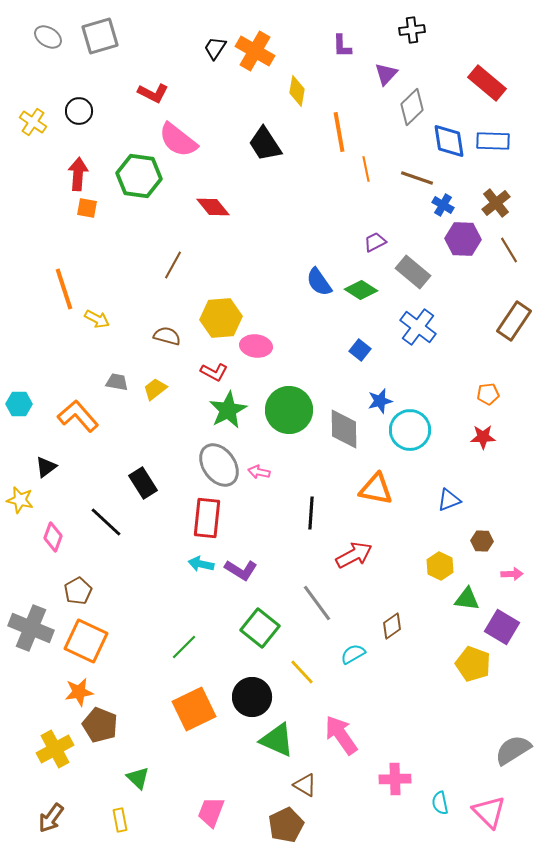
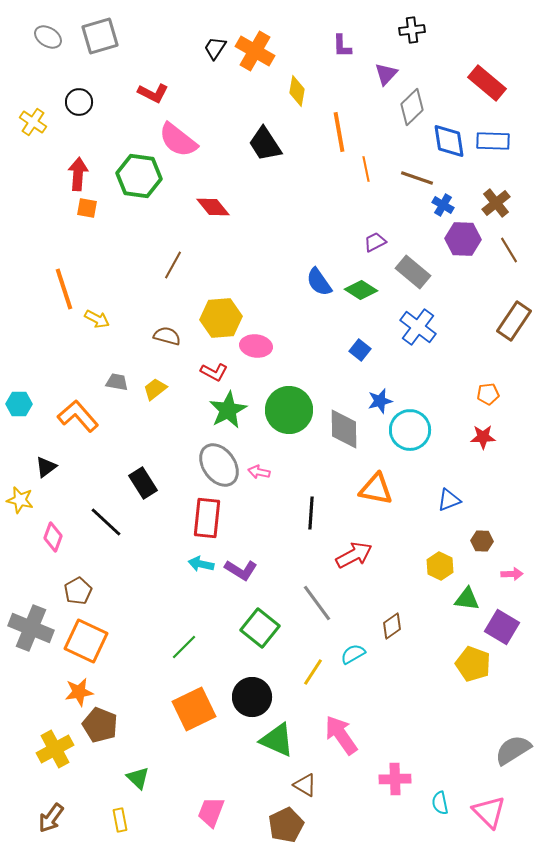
black circle at (79, 111): moved 9 px up
yellow line at (302, 672): moved 11 px right; rotated 76 degrees clockwise
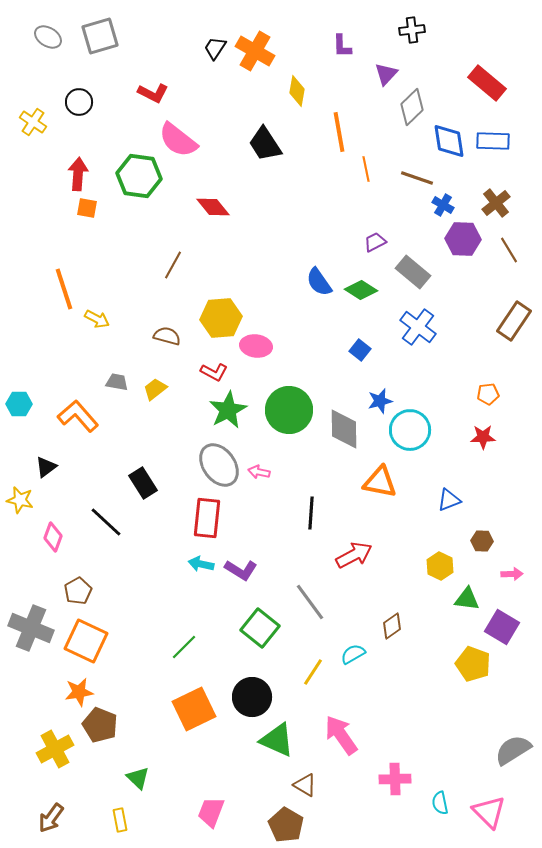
orange triangle at (376, 489): moved 4 px right, 7 px up
gray line at (317, 603): moved 7 px left, 1 px up
brown pentagon at (286, 825): rotated 16 degrees counterclockwise
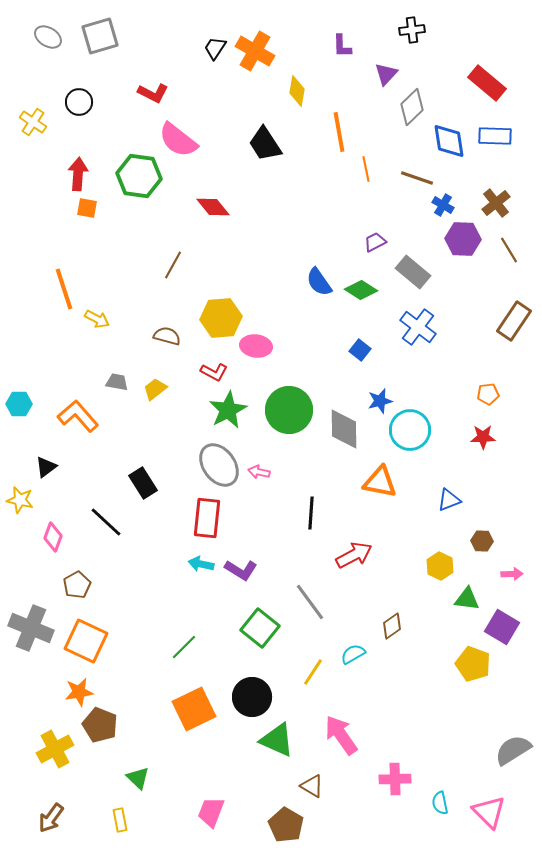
blue rectangle at (493, 141): moved 2 px right, 5 px up
brown pentagon at (78, 591): moved 1 px left, 6 px up
brown triangle at (305, 785): moved 7 px right, 1 px down
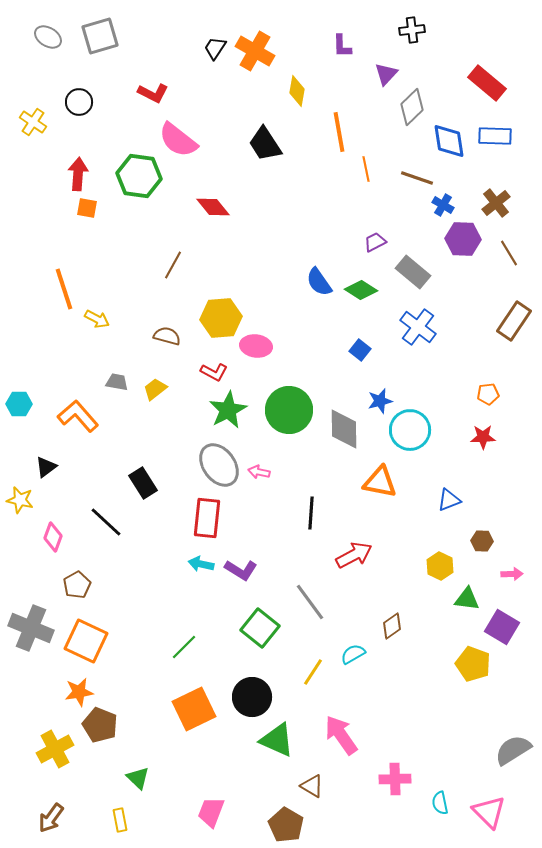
brown line at (509, 250): moved 3 px down
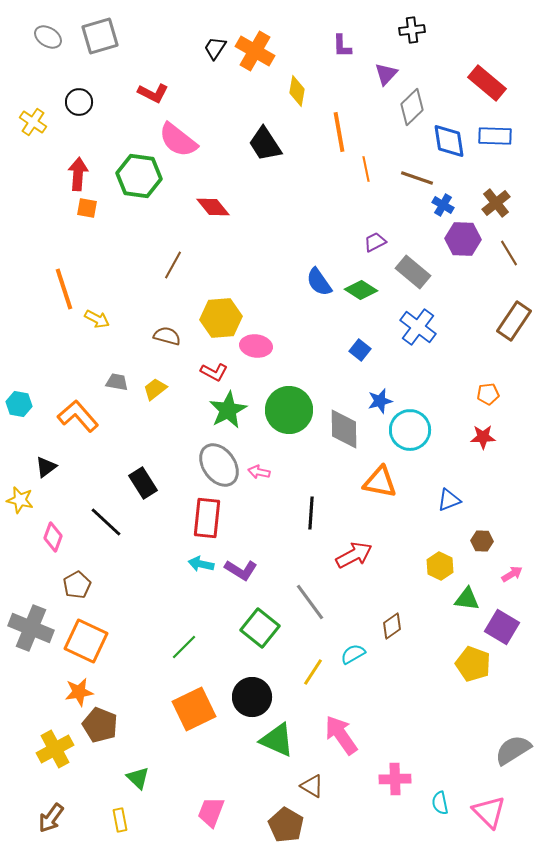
cyan hexagon at (19, 404): rotated 10 degrees clockwise
pink arrow at (512, 574): rotated 30 degrees counterclockwise
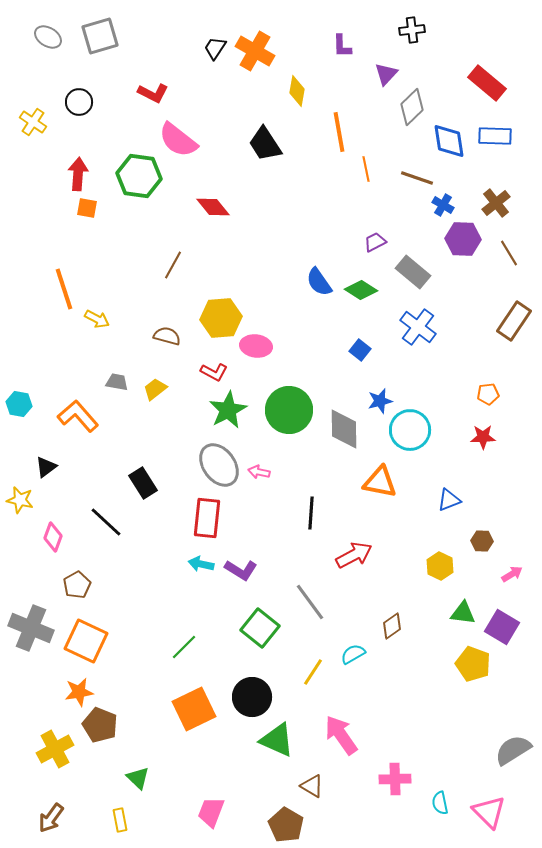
green triangle at (467, 599): moved 4 px left, 14 px down
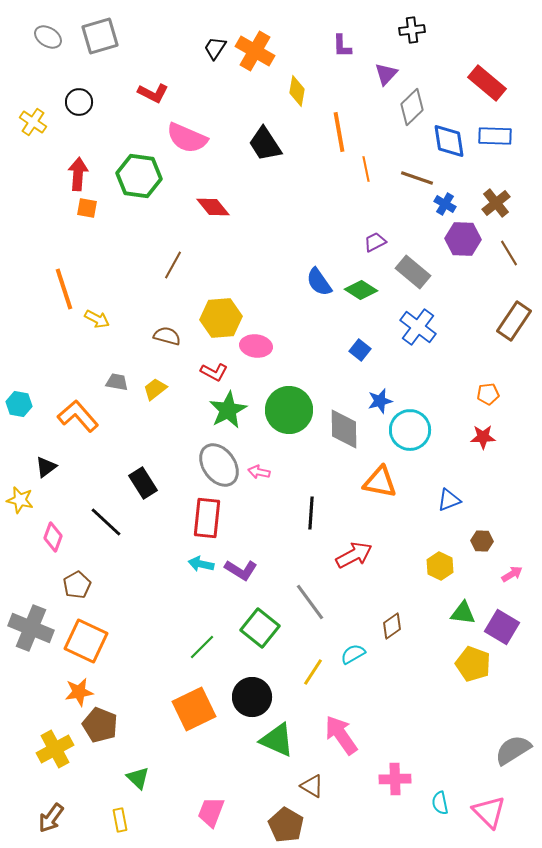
pink semicircle at (178, 140): moved 9 px right, 2 px up; rotated 15 degrees counterclockwise
blue cross at (443, 205): moved 2 px right, 1 px up
green line at (184, 647): moved 18 px right
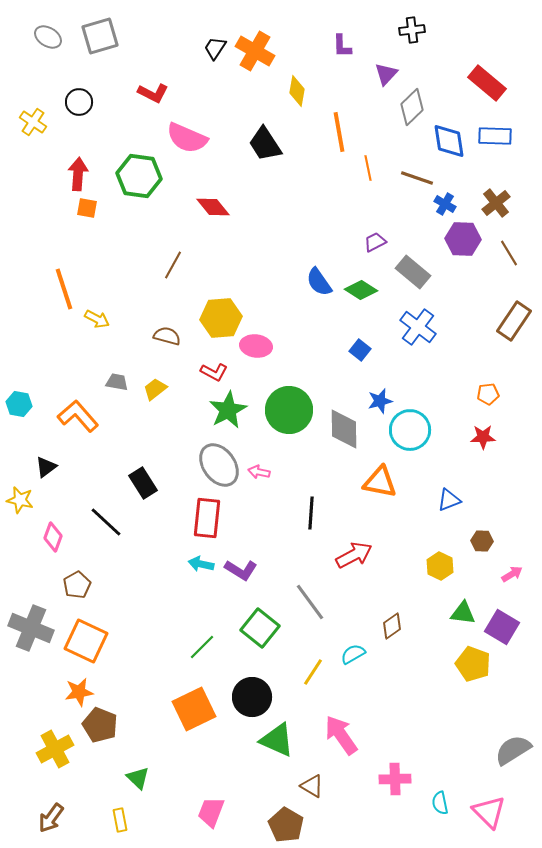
orange line at (366, 169): moved 2 px right, 1 px up
